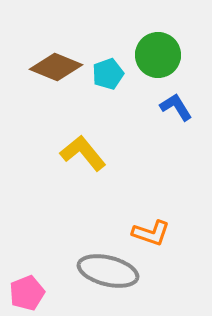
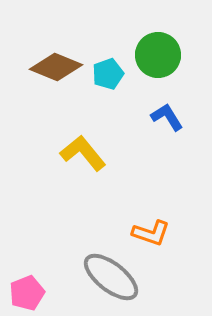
blue L-shape: moved 9 px left, 10 px down
gray ellipse: moved 3 px right, 6 px down; rotated 24 degrees clockwise
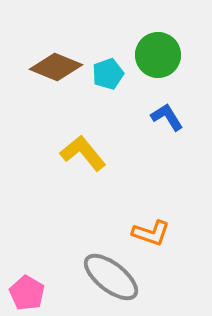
pink pentagon: rotated 20 degrees counterclockwise
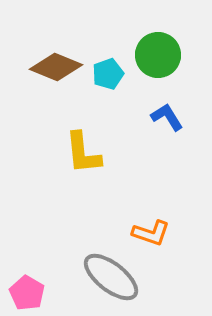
yellow L-shape: rotated 147 degrees counterclockwise
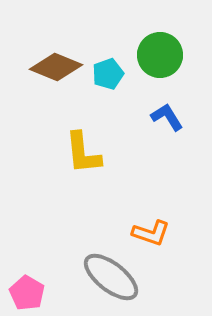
green circle: moved 2 px right
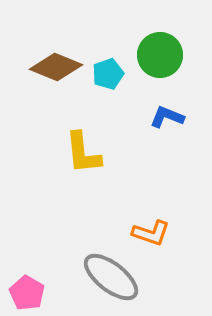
blue L-shape: rotated 36 degrees counterclockwise
